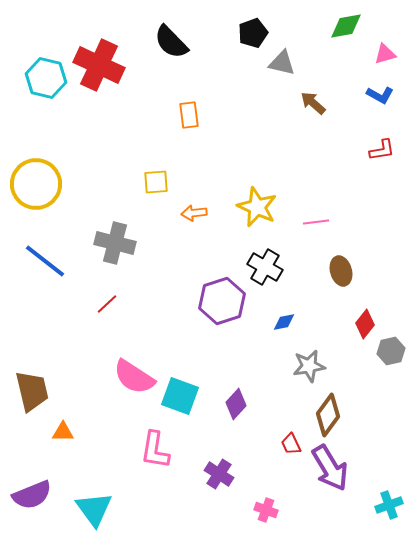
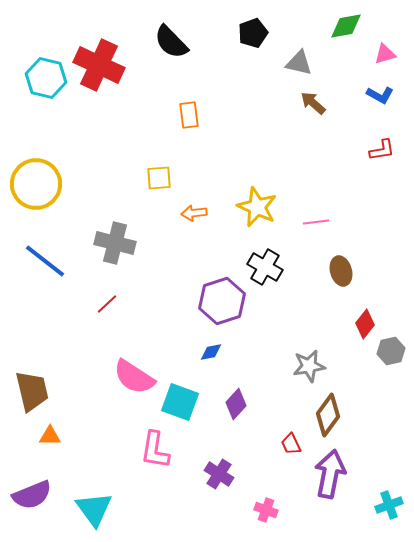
gray triangle: moved 17 px right
yellow square: moved 3 px right, 4 px up
blue diamond: moved 73 px left, 30 px down
cyan square: moved 6 px down
orange triangle: moved 13 px left, 4 px down
purple arrow: moved 6 px down; rotated 138 degrees counterclockwise
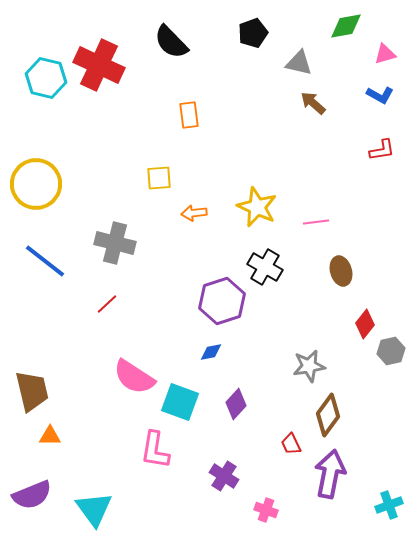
purple cross: moved 5 px right, 2 px down
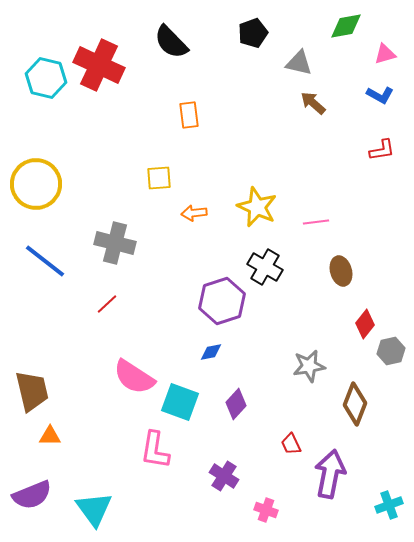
brown diamond: moved 27 px right, 11 px up; rotated 15 degrees counterclockwise
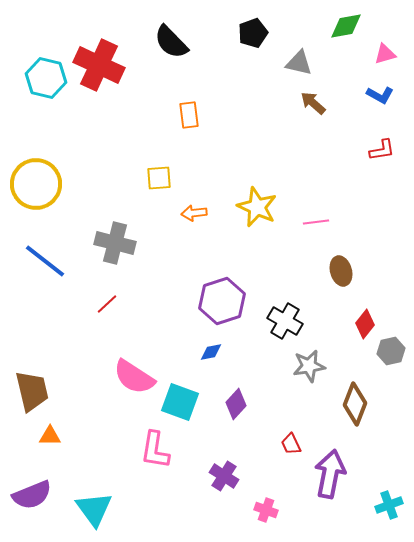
black cross: moved 20 px right, 54 px down
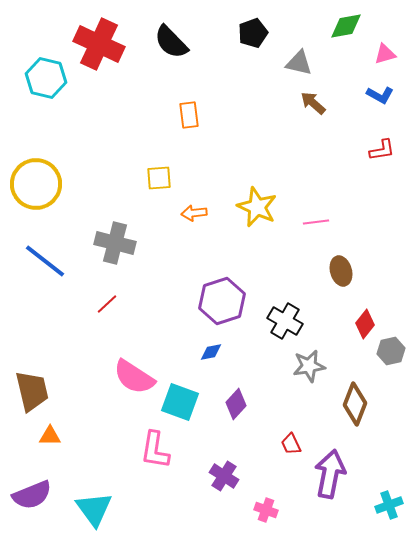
red cross: moved 21 px up
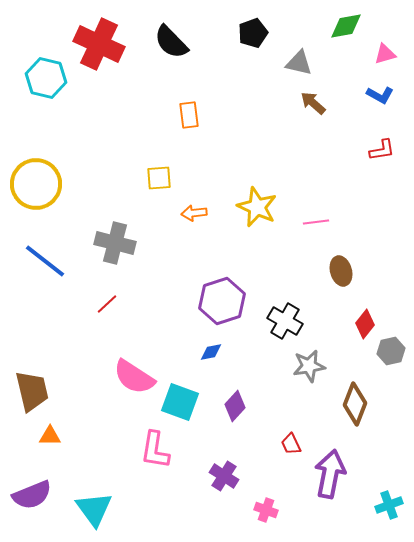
purple diamond: moved 1 px left, 2 px down
